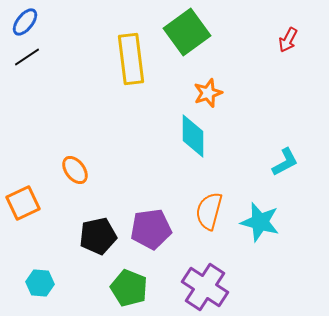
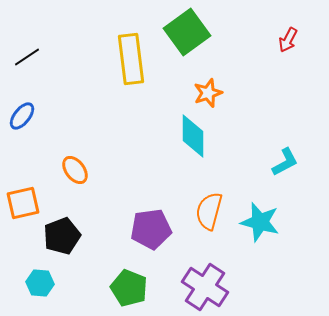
blue ellipse: moved 3 px left, 94 px down
orange square: rotated 12 degrees clockwise
black pentagon: moved 36 px left; rotated 9 degrees counterclockwise
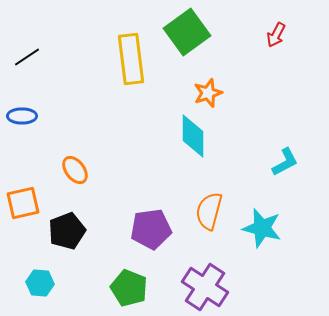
red arrow: moved 12 px left, 5 px up
blue ellipse: rotated 52 degrees clockwise
cyan star: moved 2 px right, 6 px down
black pentagon: moved 5 px right, 5 px up
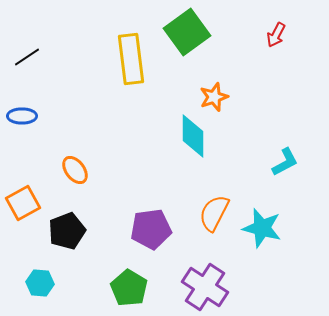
orange star: moved 6 px right, 4 px down
orange square: rotated 16 degrees counterclockwise
orange semicircle: moved 5 px right, 2 px down; rotated 12 degrees clockwise
green pentagon: rotated 9 degrees clockwise
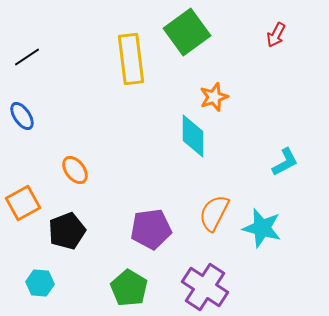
blue ellipse: rotated 56 degrees clockwise
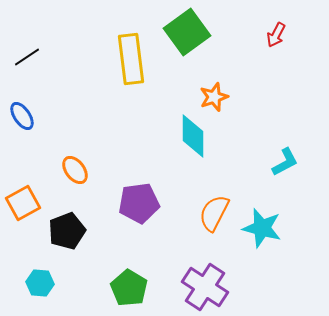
purple pentagon: moved 12 px left, 26 px up
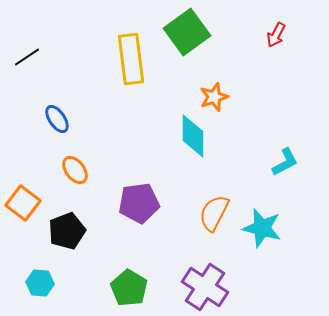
blue ellipse: moved 35 px right, 3 px down
orange square: rotated 24 degrees counterclockwise
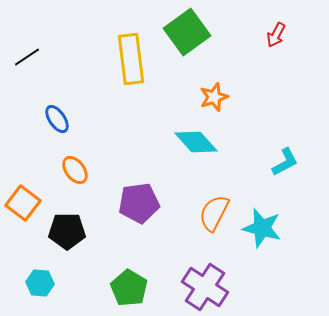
cyan diamond: moved 3 px right, 6 px down; rotated 42 degrees counterclockwise
black pentagon: rotated 21 degrees clockwise
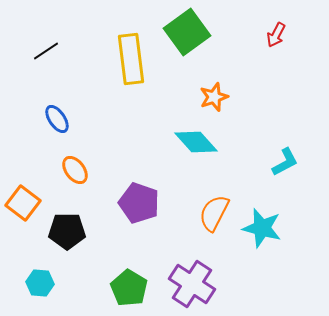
black line: moved 19 px right, 6 px up
purple pentagon: rotated 27 degrees clockwise
purple cross: moved 13 px left, 3 px up
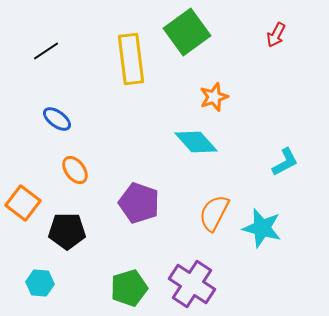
blue ellipse: rotated 20 degrees counterclockwise
green pentagon: rotated 24 degrees clockwise
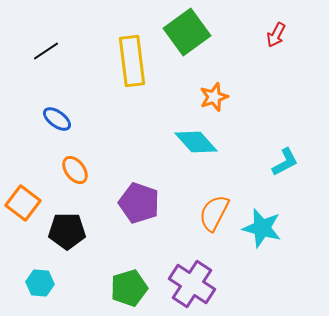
yellow rectangle: moved 1 px right, 2 px down
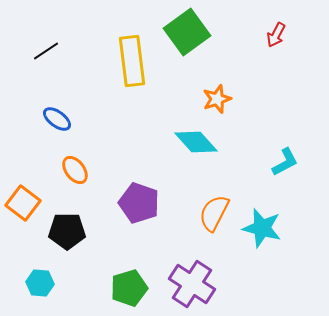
orange star: moved 3 px right, 2 px down
